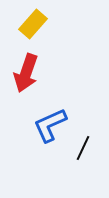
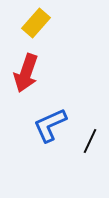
yellow rectangle: moved 3 px right, 1 px up
black line: moved 7 px right, 7 px up
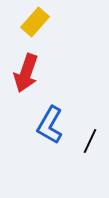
yellow rectangle: moved 1 px left, 1 px up
blue L-shape: rotated 36 degrees counterclockwise
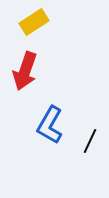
yellow rectangle: moved 1 px left; rotated 16 degrees clockwise
red arrow: moved 1 px left, 2 px up
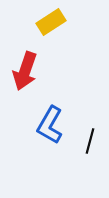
yellow rectangle: moved 17 px right
black line: rotated 10 degrees counterclockwise
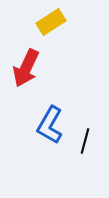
red arrow: moved 1 px right, 3 px up; rotated 6 degrees clockwise
black line: moved 5 px left
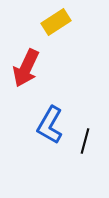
yellow rectangle: moved 5 px right
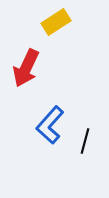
blue L-shape: rotated 12 degrees clockwise
